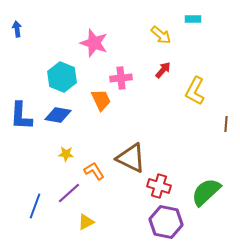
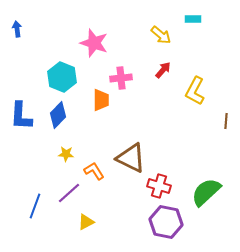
orange trapezoid: rotated 25 degrees clockwise
blue diamond: rotated 56 degrees counterclockwise
brown line: moved 3 px up
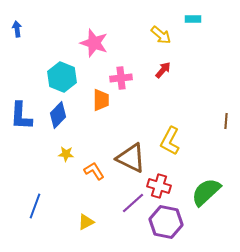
yellow L-shape: moved 25 px left, 50 px down
purple line: moved 64 px right, 10 px down
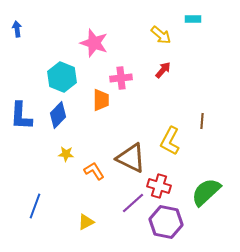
brown line: moved 24 px left
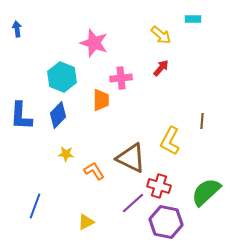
red arrow: moved 2 px left, 2 px up
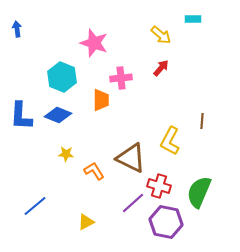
blue diamond: rotated 68 degrees clockwise
green semicircle: moved 7 px left; rotated 24 degrees counterclockwise
blue line: rotated 30 degrees clockwise
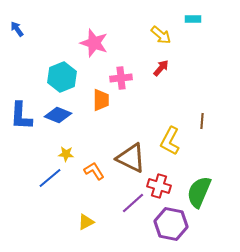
blue arrow: rotated 28 degrees counterclockwise
cyan hexagon: rotated 16 degrees clockwise
blue line: moved 15 px right, 28 px up
purple hexagon: moved 5 px right, 2 px down
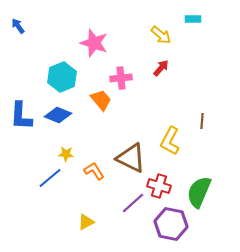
blue arrow: moved 1 px right, 3 px up
orange trapezoid: rotated 40 degrees counterclockwise
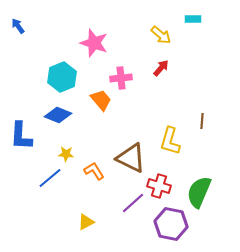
blue L-shape: moved 20 px down
yellow L-shape: rotated 12 degrees counterclockwise
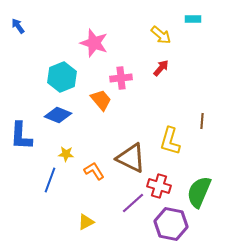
blue line: moved 2 px down; rotated 30 degrees counterclockwise
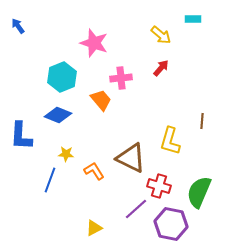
purple line: moved 3 px right, 6 px down
yellow triangle: moved 8 px right, 6 px down
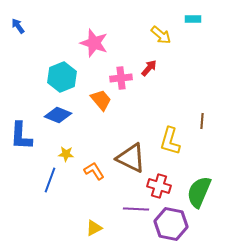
red arrow: moved 12 px left
purple line: rotated 45 degrees clockwise
